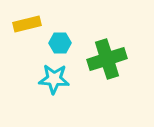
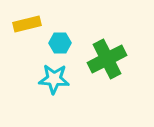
green cross: rotated 9 degrees counterclockwise
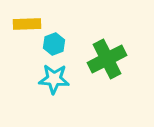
yellow rectangle: rotated 12 degrees clockwise
cyan hexagon: moved 6 px left, 1 px down; rotated 20 degrees counterclockwise
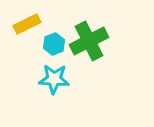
yellow rectangle: rotated 24 degrees counterclockwise
green cross: moved 18 px left, 18 px up
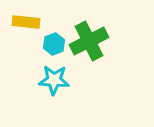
yellow rectangle: moved 1 px left, 2 px up; rotated 32 degrees clockwise
cyan star: moved 1 px down
